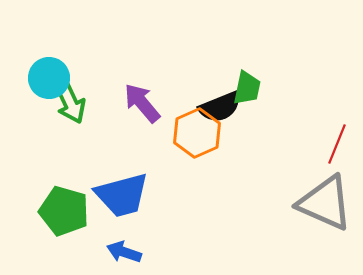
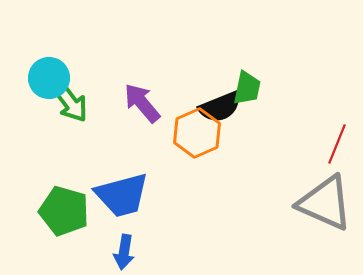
green arrow: rotated 12 degrees counterclockwise
blue arrow: rotated 100 degrees counterclockwise
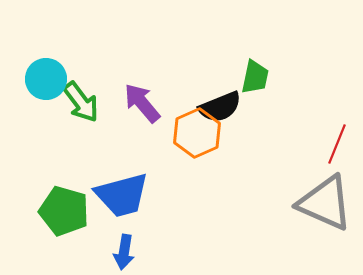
cyan circle: moved 3 px left, 1 px down
green trapezoid: moved 8 px right, 11 px up
green arrow: moved 11 px right
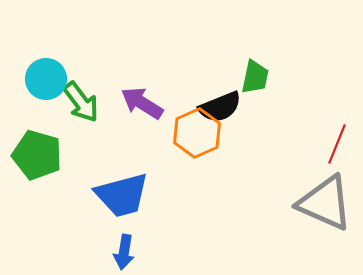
purple arrow: rotated 18 degrees counterclockwise
green pentagon: moved 27 px left, 56 px up
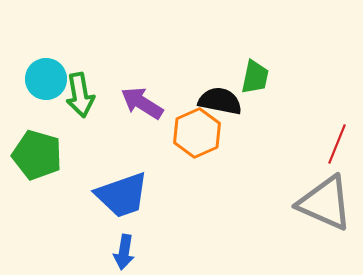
green arrow: moved 1 px left, 7 px up; rotated 27 degrees clockwise
black semicircle: moved 6 px up; rotated 147 degrees counterclockwise
blue trapezoid: rotated 4 degrees counterclockwise
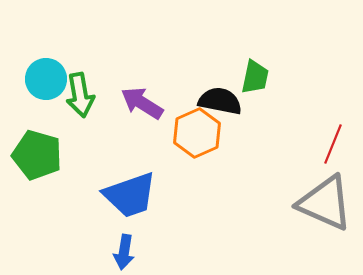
red line: moved 4 px left
blue trapezoid: moved 8 px right
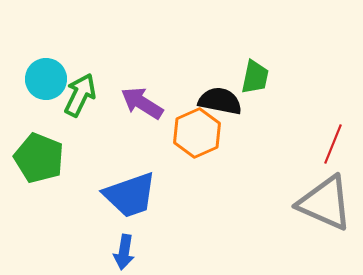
green arrow: rotated 144 degrees counterclockwise
green pentagon: moved 2 px right, 3 px down; rotated 6 degrees clockwise
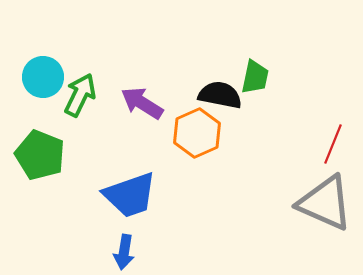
cyan circle: moved 3 px left, 2 px up
black semicircle: moved 6 px up
green pentagon: moved 1 px right, 3 px up
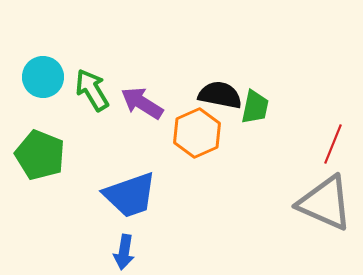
green trapezoid: moved 30 px down
green arrow: moved 12 px right, 5 px up; rotated 57 degrees counterclockwise
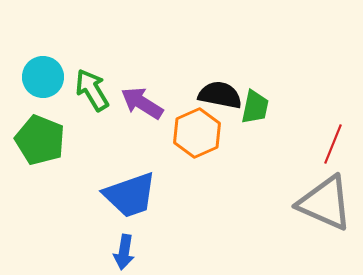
green pentagon: moved 15 px up
